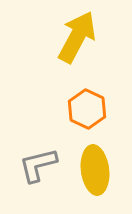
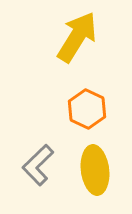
yellow arrow: rotated 4 degrees clockwise
gray L-shape: rotated 30 degrees counterclockwise
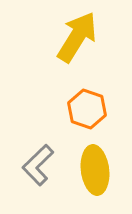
orange hexagon: rotated 6 degrees counterclockwise
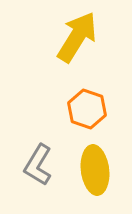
gray L-shape: rotated 15 degrees counterclockwise
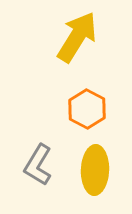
orange hexagon: rotated 9 degrees clockwise
yellow ellipse: rotated 9 degrees clockwise
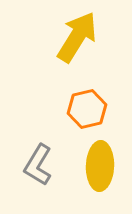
orange hexagon: rotated 18 degrees clockwise
yellow ellipse: moved 5 px right, 4 px up
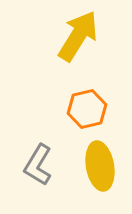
yellow arrow: moved 1 px right, 1 px up
yellow ellipse: rotated 12 degrees counterclockwise
